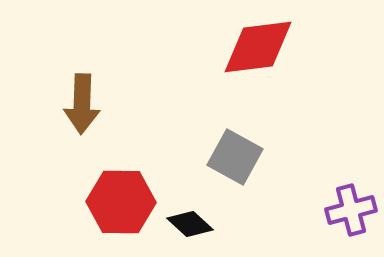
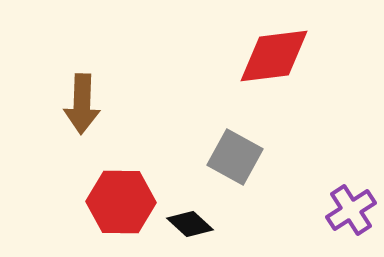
red diamond: moved 16 px right, 9 px down
purple cross: rotated 18 degrees counterclockwise
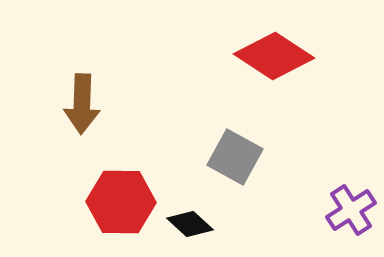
red diamond: rotated 40 degrees clockwise
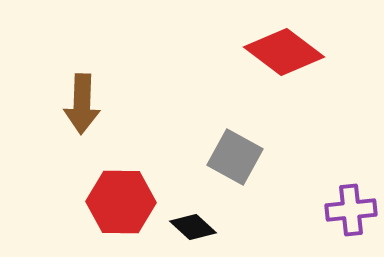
red diamond: moved 10 px right, 4 px up; rotated 4 degrees clockwise
purple cross: rotated 27 degrees clockwise
black diamond: moved 3 px right, 3 px down
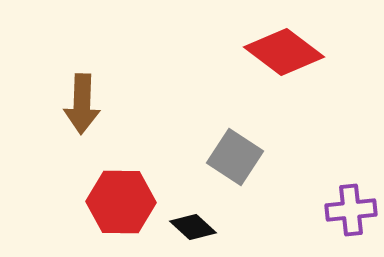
gray square: rotated 4 degrees clockwise
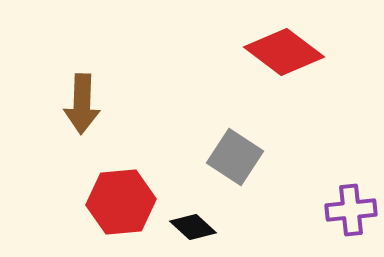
red hexagon: rotated 6 degrees counterclockwise
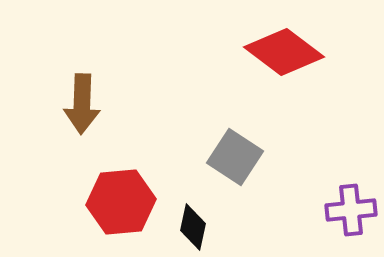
black diamond: rotated 60 degrees clockwise
